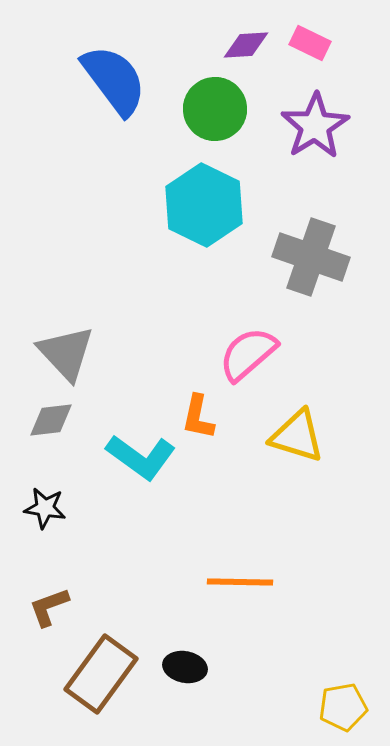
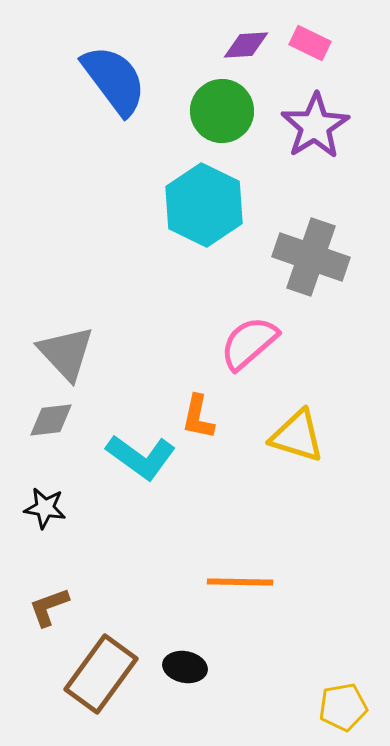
green circle: moved 7 px right, 2 px down
pink semicircle: moved 1 px right, 11 px up
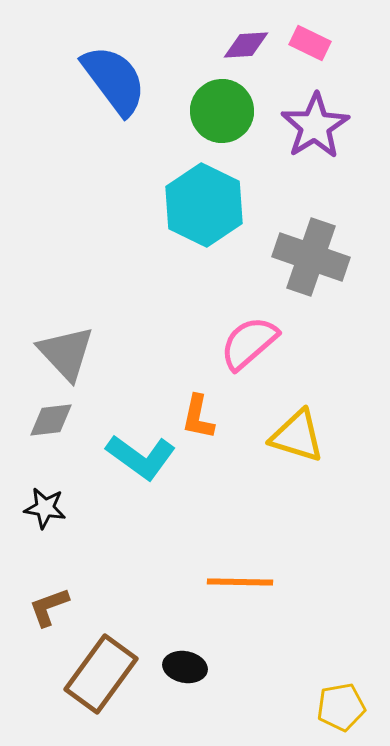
yellow pentagon: moved 2 px left
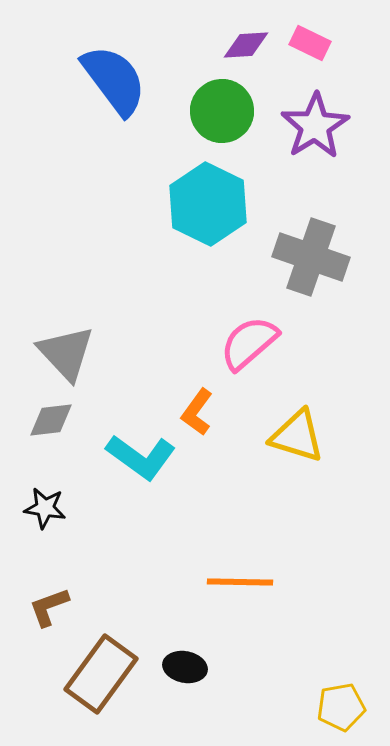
cyan hexagon: moved 4 px right, 1 px up
orange L-shape: moved 1 px left, 5 px up; rotated 24 degrees clockwise
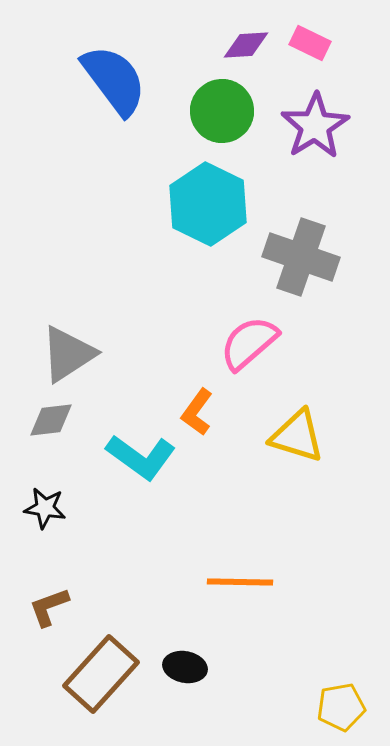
gray cross: moved 10 px left
gray triangle: moved 2 px right, 1 px down; rotated 40 degrees clockwise
brown rectangle: rotated 6 degrees clockwise
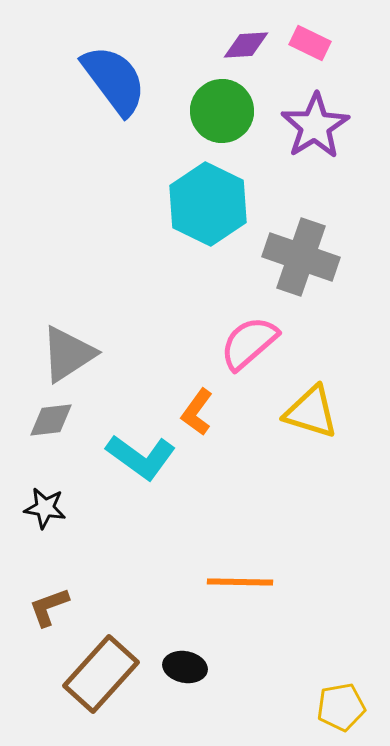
yellow triangle: moved 14 px right, 24 px up
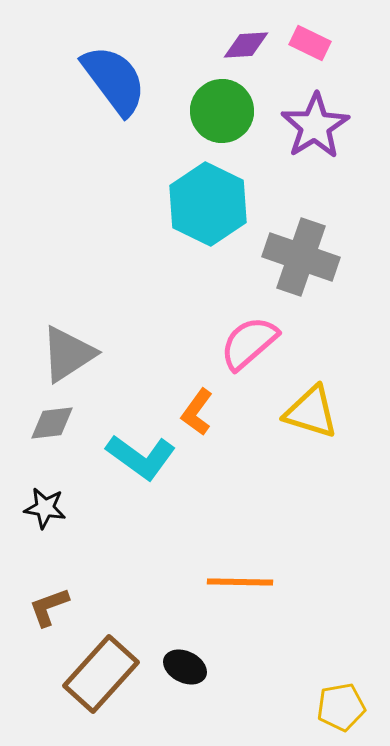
gray diamond: moved 1 px right, 3 px down
black ellipse: rotated 15 degrees clockwise
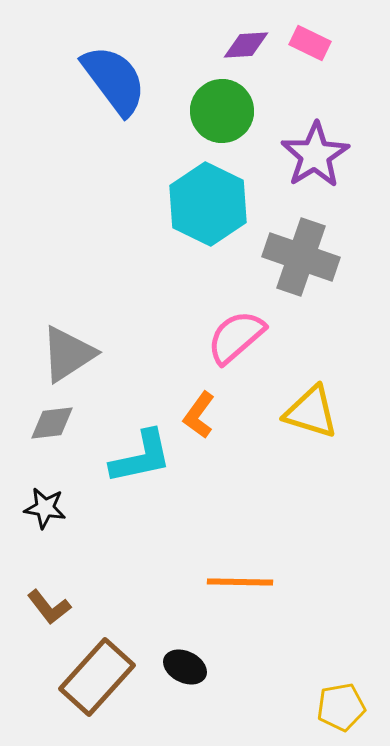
purple star: moved 29 px down
pink semicircle: moved 13 px left, 6 px up
orange L-shape: moved 2 px right, 3 px down
cyan L-shape: rotated 48 degrees counterclockwise
brown L-shape: rotated 108 degrees counterclockwise
brown rectangle: moved 4 px left, 3 px down
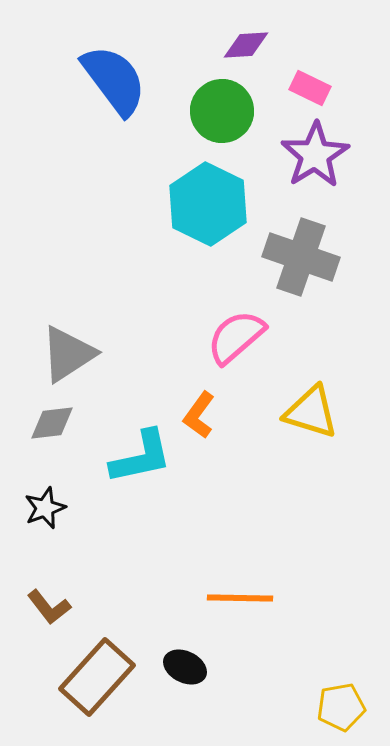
pink rectangle: moved 45 px down
black star: rotated 30 degrees counterclockwise
orange line: moved 16 px down
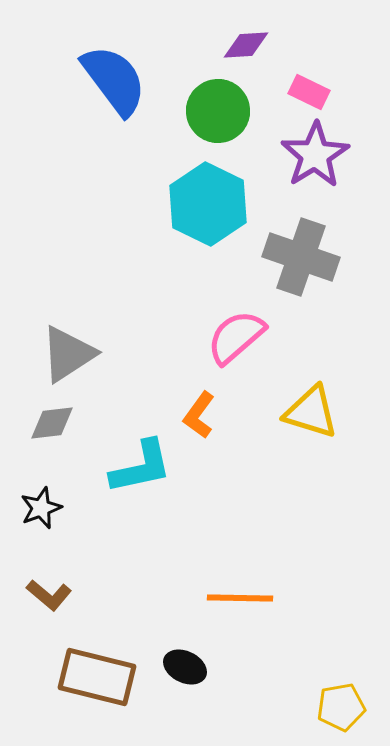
pink rectangle: moved 1 px left, 4 px down
green circle: moved 4 px left
cyan L-shape: moved 10 px down
black star: moved 4 px left
brown L-shape: moved 12 px up; rotated 12 degrees counterclockwise
brown rectangle: rotated 62 degrees clockwise
